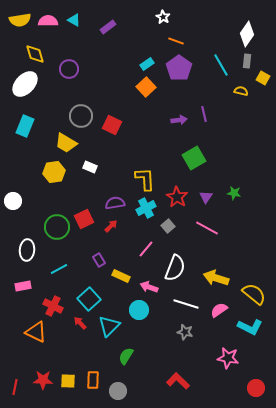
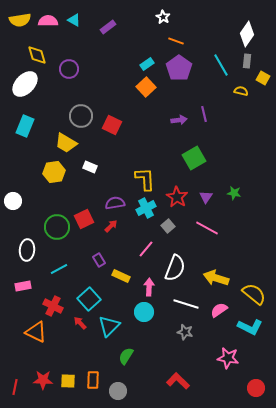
yellow diamond at (35, 54): moved 2 px right, 1 px down
pink arrow at (149, 287): rotated 72 degrees clockwise
cyan circle at (139, 310): moved 5 px right, 2 px down
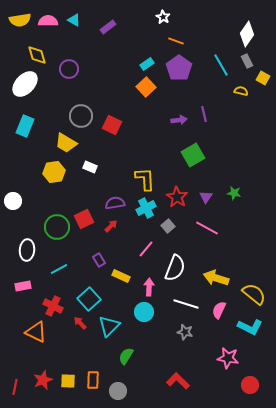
gray rectangle at (247, 61): rotated 32 degrees counterclockwise
green square at (194, 158): moved 1 px left, 3 px up
pink semicircle at (219, 310): rotated 30 degrees counterclockwise
red star at (43, 380): rotated 24 degrees counterclockwise
red circle at (256, 388): moved 6 px left, 3 px up
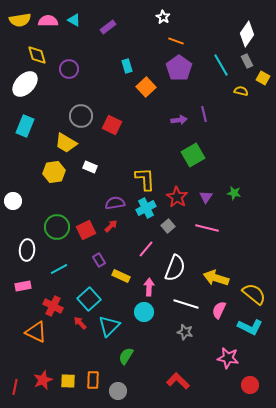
cyan rectangle at (147, 64): moved 20 px left, 2 px down; rotated 72 degrees counterclockwise
red square at (84, 219): moved 2 px right, 11 px down
pink line at (207, 228): rotated 15 degrees counterclockwise
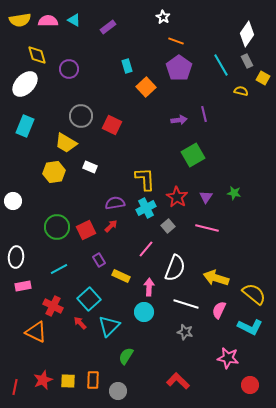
white ellipse at (27, 250): moved 11 px left, 7 px down
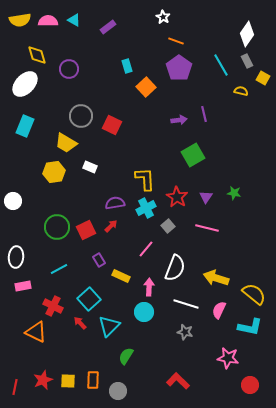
cyan L-shape at (250, 327): rotated 15 degrees counterclockwise
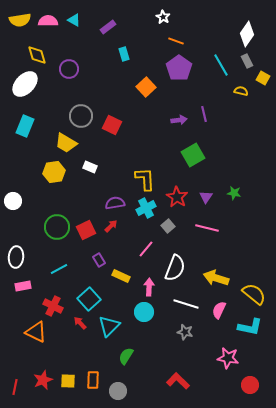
cyan rectangle at (127, 66): moved 3 px left, 12 px up
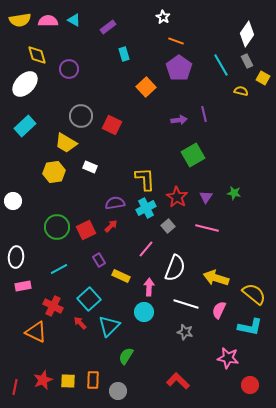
cyan rectangle at (25, 126): rotated 25 degrees clockwise
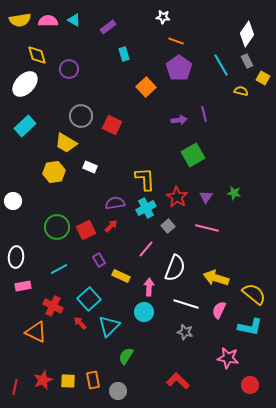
white star at (163, 17): rotated 24 degrees counterclockwise
orange rectangle at (93, 380): rotated 12 degrees counterclockwise
